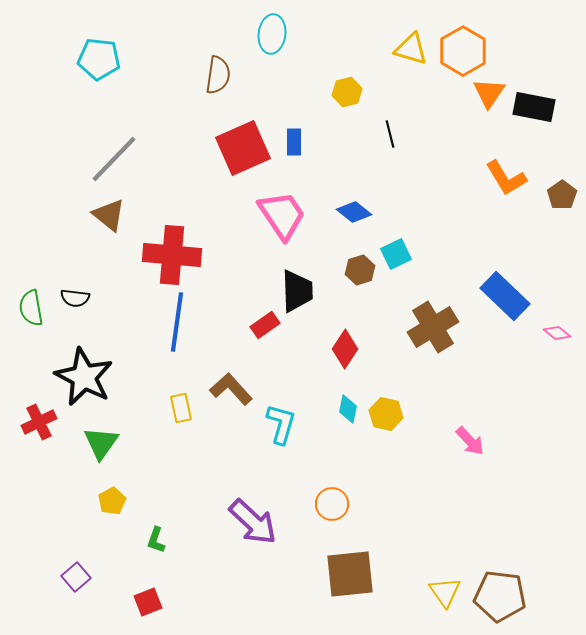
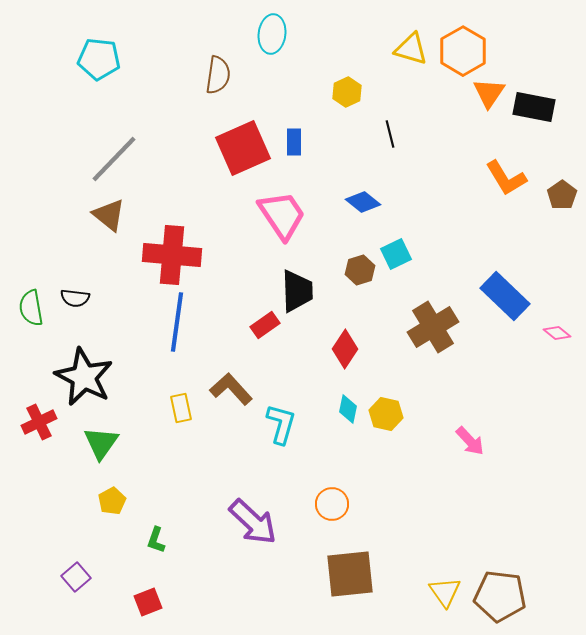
yellow hexagon at (347, 92): rotated 12 degrees counterclockwise
blue diamond at (354, 212): moved 9 px right, 10 px up
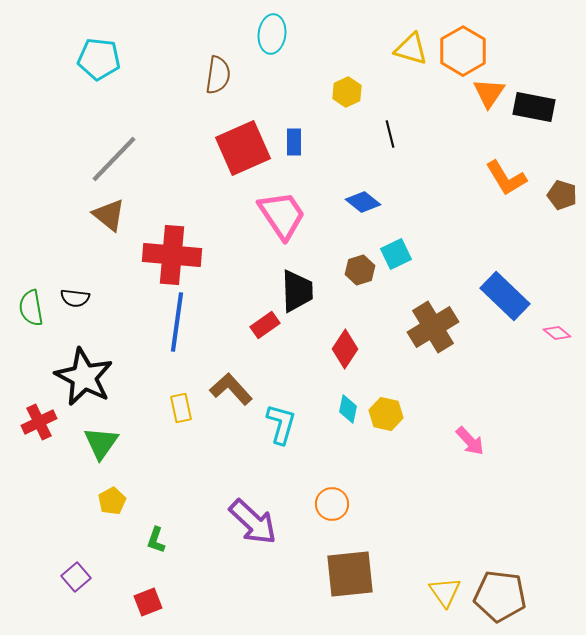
brown pentagon at (562, 195): rotated 20 degrees counterclockwise
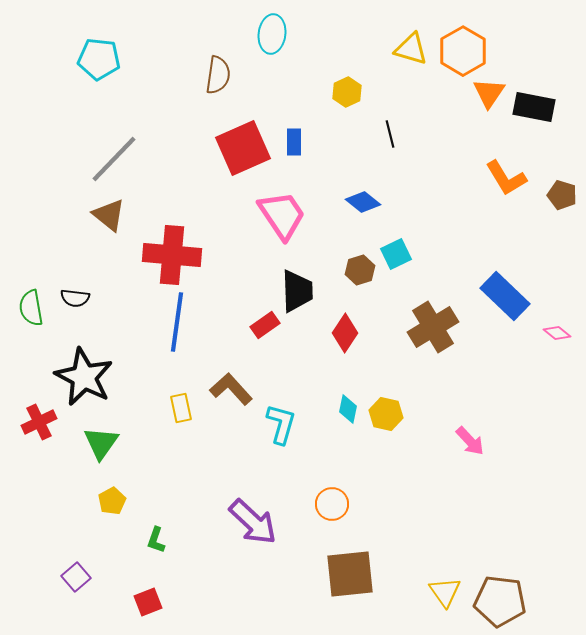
red diamond at (345, 349): moved 16 px up
brown pentagon at (500, 596): moved 5 px down
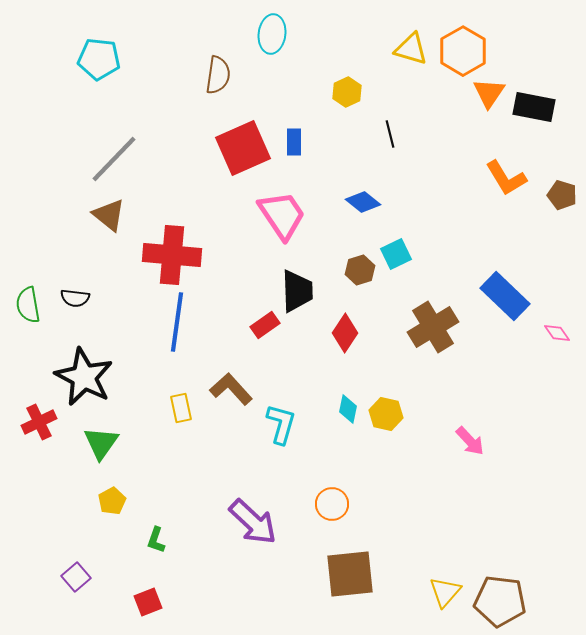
green semicircle at (31, 308): moved 3 px left, 3 px up
pink diamond at (557, 333): rotated 16 degrees clockwise
yellow triangle at (445, 592): rotated 16 degrees clockwise
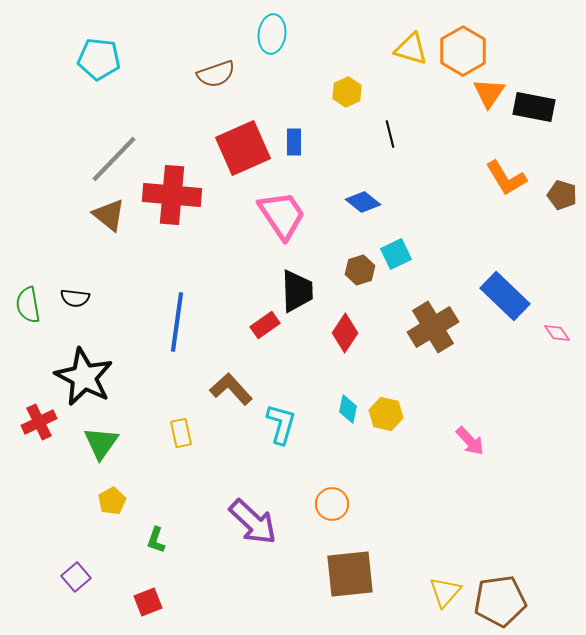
brown semicircle at (218, 75): moved 2 px left, 1 px up; rotated 63 degrees clockwise
red cross at (172, 255): moved 60 px up
yellow rectangle at (181, 408): moved 25 px down
brown pentagon at (500, 601): rotated 15 degrees counterclockwise
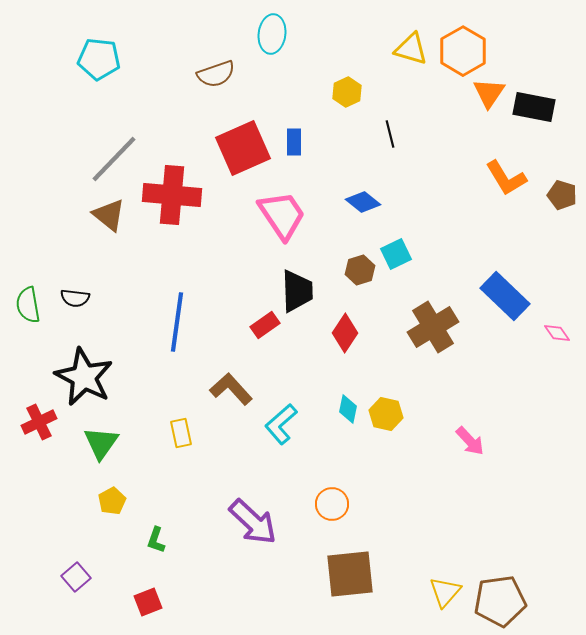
cyan L-shape at (281, 424): rotated 147 degrees counterclockwise
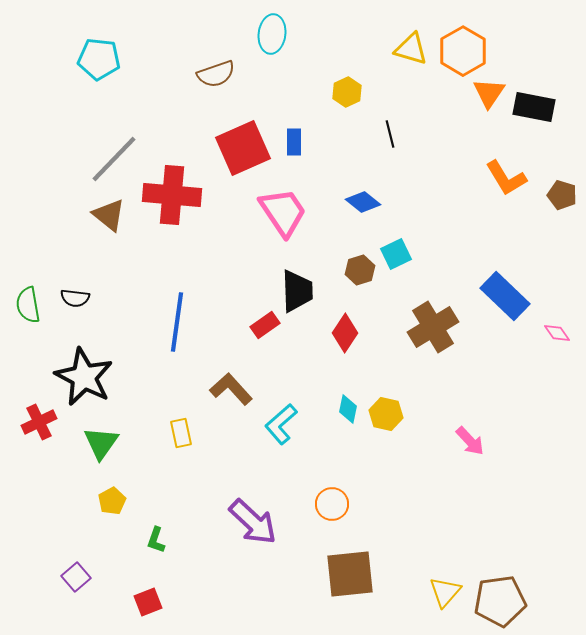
pink trapezoid at (282, 215): moved 1 px right, 3 px up
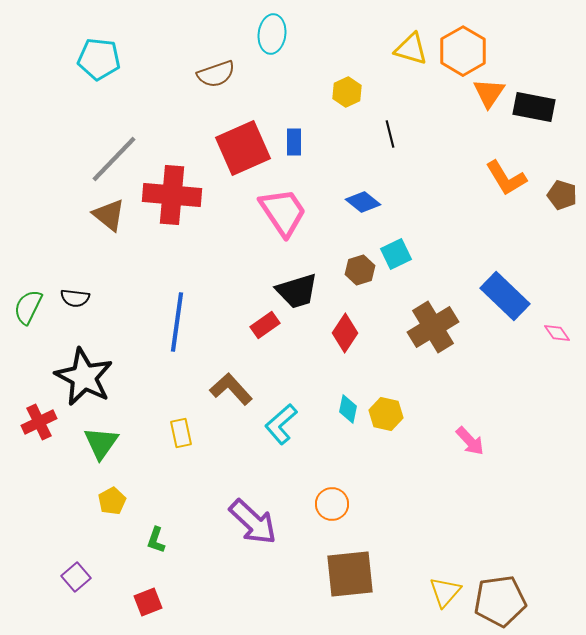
black trapezoid at (297, 291): rotated 75 degrees clockwise
green semicircle at (28, 305): moved 2 px down; rotated 36 degrees clockwise
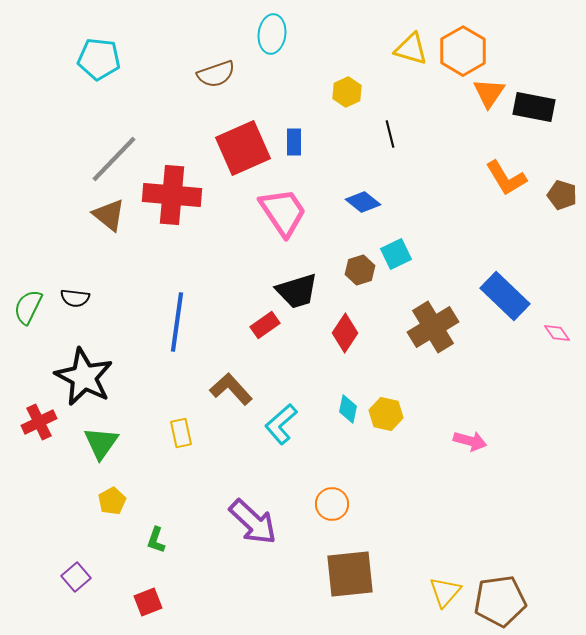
pink arrow at (470, 441): rotated 32 degrees counterclockwise
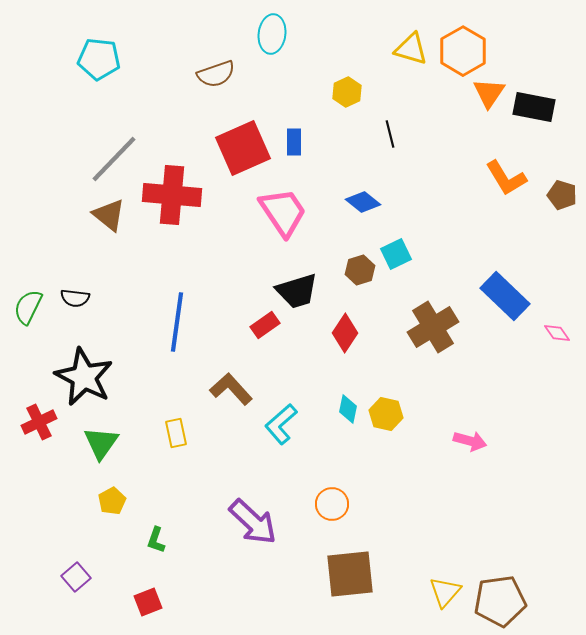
yellow rectangle at (181, 433): moved 5 px left
